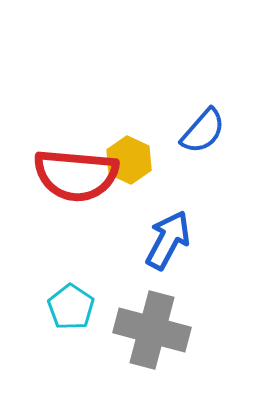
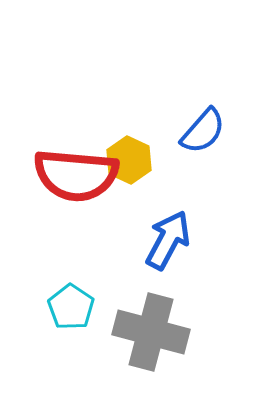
gray cross: moved 1 px left, 2 px down
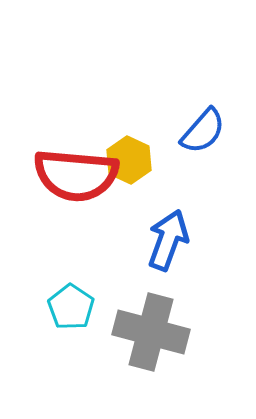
blue arrow: rotated 8 degrees counterclockwise
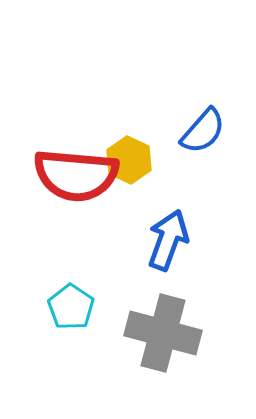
gray cross: moved 12 px right, 1 px down
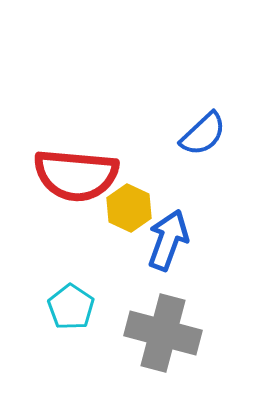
blue semicircle: moved 3 px down; rotated 6 degrees clockwise
yellow hexagon: moved 48 px down
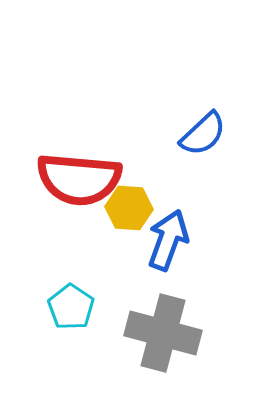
red semicircle: moved 3 px right, 4 px down
yellow hexagon: rotated 21 degrees counterclockwise
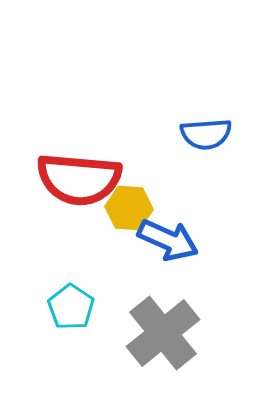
blue semicircle: moved 3 px right; rotated 39 degrees clockwise
blue arrow: rotated 94 degrees clockwise
gray cross: rotated 36 degrees clockwise
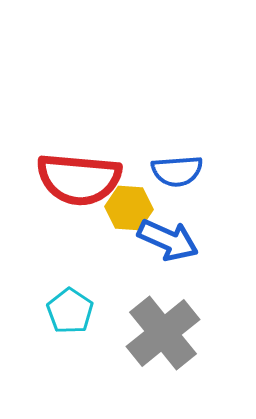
blue semicircle: moved 29 px left, 37 px down
cyan pentagon: moved 1 px left, 4 px down
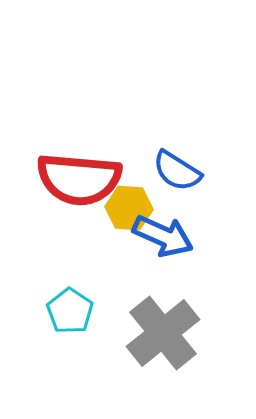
blue semicircle: rotated 36 degrees clockwise
blue arrow: moved 5 px left, 4 px up
